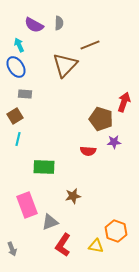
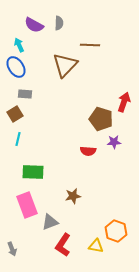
brown line: rotated 24 degrees clockwise
brown square: moved 2 px up
green rectangle: moved 11 px left, 5 px down
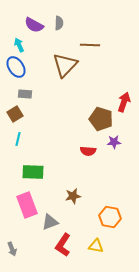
orange hexagon: moved 6 px left, 14 px up; rotated 10 degrees counterclockwise
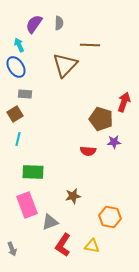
purple semicircle: moved 1 px up; rotated 96 degrees clockwise
yellow triangle: moved 4 px left
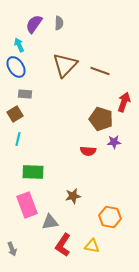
brown line: moved 10 px right, 26 px down; rotated 18 degrees clockwise
gray triangle: rotated 12 degrees clockwise
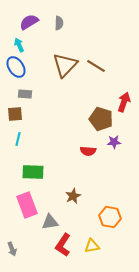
purple semicircle: moved 5 px left, 2 px up; rotated 24 degrees clockwise
brown line: moved 4 px left, 5 px up; rotated 12 degrees clockwise
brown square: rotated 28 degrees clockwise
brown star: rotated 14 degrees counterclockwise
yellow triangle: rotated 21 degrees counterclockwise
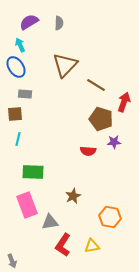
cyan arrow: moved 1 px right
brown line: moved 19 px down
gray arrow: moved 12 px down
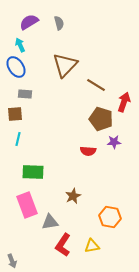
gray semicircle: rotated 16 degrees counterclockwise
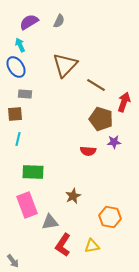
gray semicircle: moved 2 px up; rotated 40 degrees clockwise
gray arrow: moved 1 px right; rotated 16 degrees counterclockwise
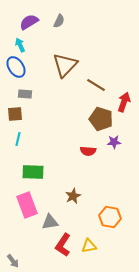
yellow triangle: moved 3 px left
